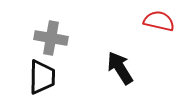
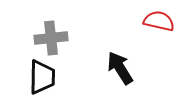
gray cross: rotated 16 degrees counterclockwise
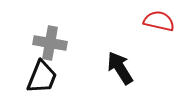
gray cross: moved 1 px left, 5 px down; rotated 16 degrees clockwise
black trapezoid: rotated 21 degrees clockwise
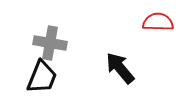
red semicircle: moved 1 px left, 1 px down; rotated 12 degrees counterclockwise
black arrow: rotated 8 degrees counterclockwise
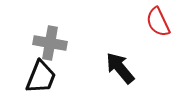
red semicircle: rotated 116 degrees counterclockwise
black trapezoid: moved 1 px left
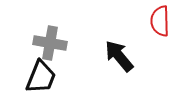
red semicircle: moved 2 px right, 1 px up; rotated 24 degrees clockwise
black arrow: moved 1 px left, 12 px up
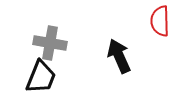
black arrow: rotated 16 degrees clockwise
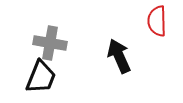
red semicircle: moved 3 px left
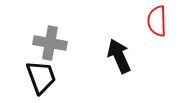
black trapezoid: rotated 42 degrees counterclockwise
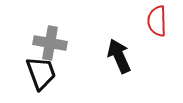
black trapezoid: moved 4 px up
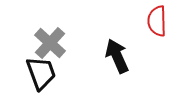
gray cross: rotated 32 degrees clockwise
black arrow: moved 2 px left
